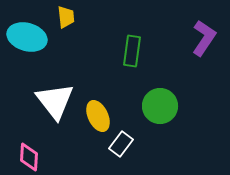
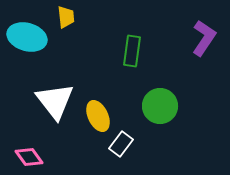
pink diamond: rotated 40 degrees counterclockwise
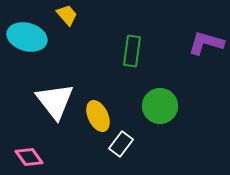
yellow trapezoid: moved 1 px right, 2 px up; rotated 35 degrees counterclockwise
purple L-shape: moved 2 px right, 5 px down; rotated 108 degrees counterclockwise
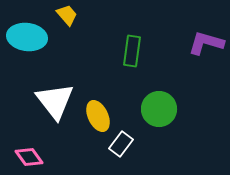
cyan ellipse: rotated 9 degrees counterclockwise
green circle: moved 1 px left, 3 px down
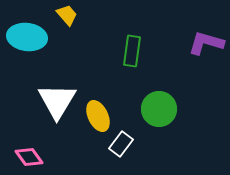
white triangle: moved 2 px right; rotated 9 degrees clockwise
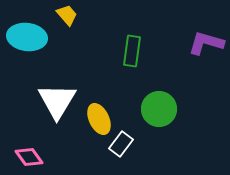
yellow ellipse: moved 1 px right, 3 px down
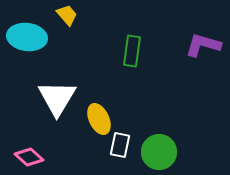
purple L-shape: moved 3 px left, 2 px down
white triangle: moved 3 px up
green circle: moved 43 px down
white rectangle: moved 1 px left, 1 px down; rotated 25 degrees counterclockwise
pink diamond: rotated 12 degrees counterclockwise
